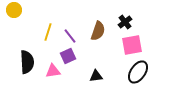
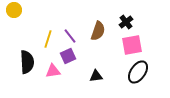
black cross: moved 1 px right
yellow line: moved 7 px down
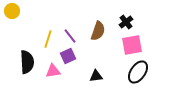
yellow circle: moved 2 px left, 1 px down
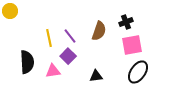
yellow circle: moved 2 px left
black cross: rotated 16 degrees clockwise
brown semicircle: moved 1 px right
yellow line: moved 1 px right, 1 px up; rotated 30 degrees counterclockwise
purple square: rotated 21 degrees counterclockwise
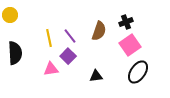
yellow circle: moved 4 px down
pink square: moved 2 px left; rotated 25 degrees counterclockwise
black semicircle: moved 12 px left, 9 px up
pink triangle: moved 2 px left, 2 px up
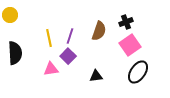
purple line: rotated 56 degrees clockwise
